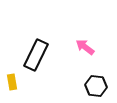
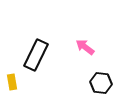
black hexagon: moved 5 px right, 3 px up
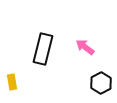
black rectangle: moved 7 px right, 6 px up; rotated 12 degrees counterclockwise
black hexagon: rotated 25 degrees clockwise
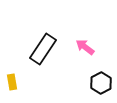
black rectangle: rotated 20 degrees clockwise
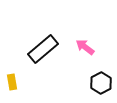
black rectangle: rotated 16 degrees clockwise
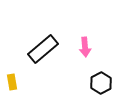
pink arrow: rotated 132 degrees counterclockwise
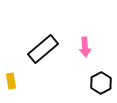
yellow rectangle: moved 1 px left, 1 px up
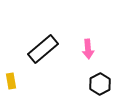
pink arrow: moved 3 px right, 2 px down
black hexagon: moved 1 px left, 1 px down
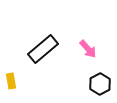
pink arrow: rotated 36 degrees counterclockwise
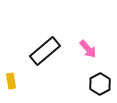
black rectangle: moved 2 px right, 2 px down
